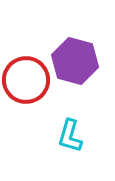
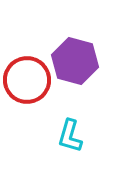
red circle: moved 1 px right
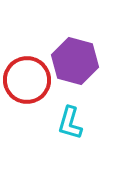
cyan L-shape: moved 13 px up
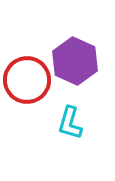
purple hexagon: rotated 9 degrees clockwise
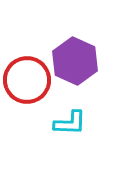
cyan L-shape: rotated 104 degrees counterclockwise
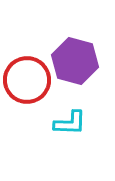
purple hexagon: rotated 9 degrees counterclockwise
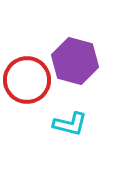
cyan L-shape: moved 1 px down; rotated 12 degrees clockwise
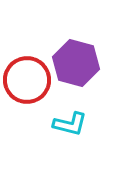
purple hexagon: moved 1 px right, 2 px down
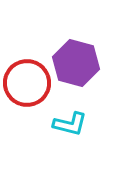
red circle: moved 3 px down
